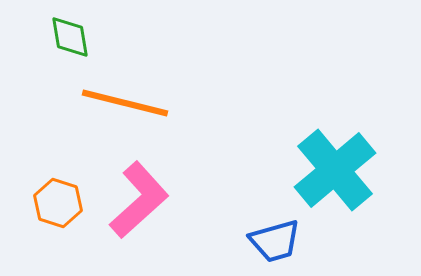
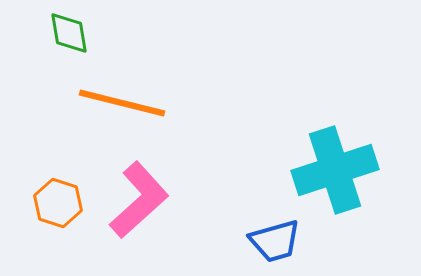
green diamond: moved 1 px left, 4 px up
orange line: moved 3 px left
cyan cross: rotated 22 degrees clockwise
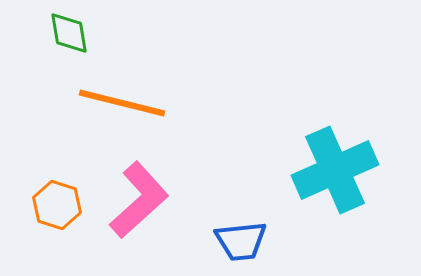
cyan cross: rotated 6 degrees counterclockwise
orange hexagon: moved 1 px left, 2 px down
blue trapezoid: moved 34 px left; rotated 10 degrees clockwise
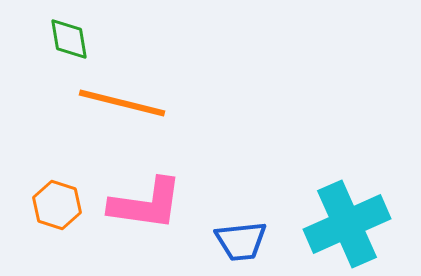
green diamond: moved 6 px down
cyan cross: moved 12 px right, 54 px down
pink L-shape: moved 7 px right, 4 px down; rotated 50 degrees clockwise
